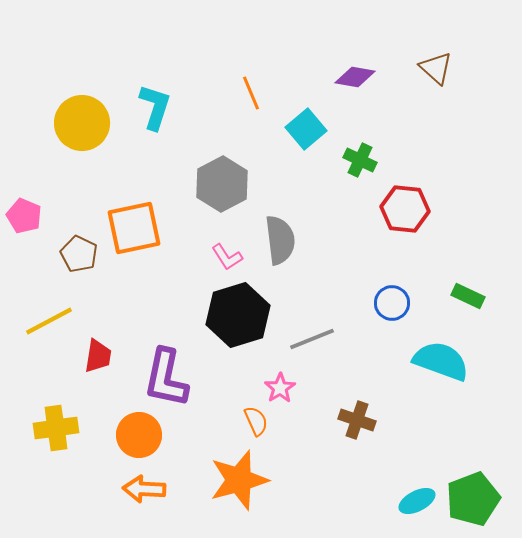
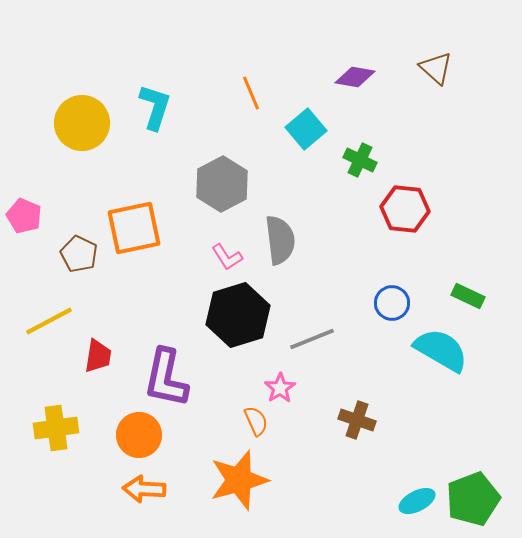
cyan semicircle: moved 11 px up; rotated 10 degrees clockwise
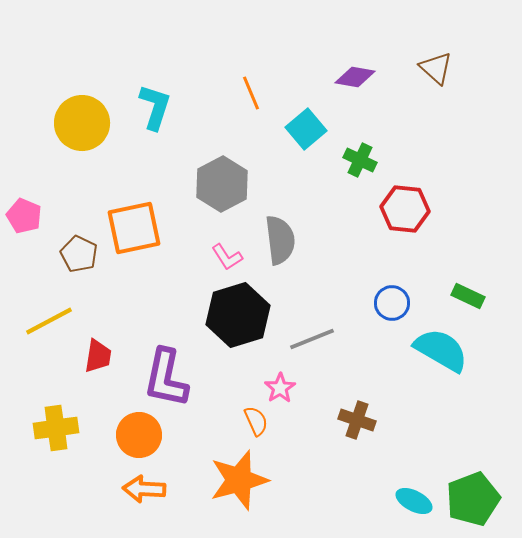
cyan ellipse: moved 3 px left; rotated 54 degrees clockwise
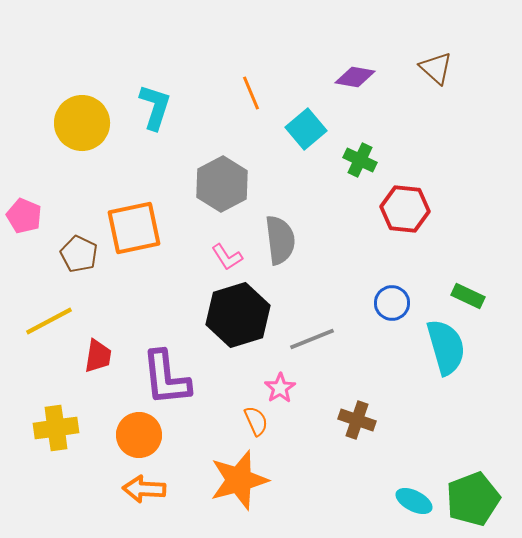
cyan semicircle: moved 5 px right, 3 px up; rotated 44 degrees clockwise
purple L-shape: rotated 18 degrees counterclockwise
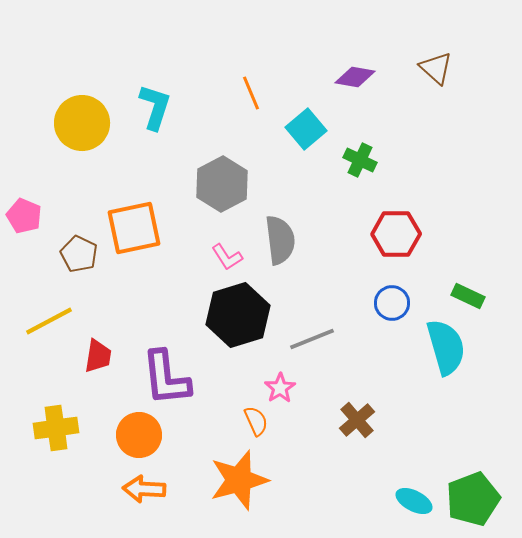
red hexagon: moved 9 px left, 25 px down; rotated 6 degrees counterclockwise
brown cross: rotated 30 degrees clockwise
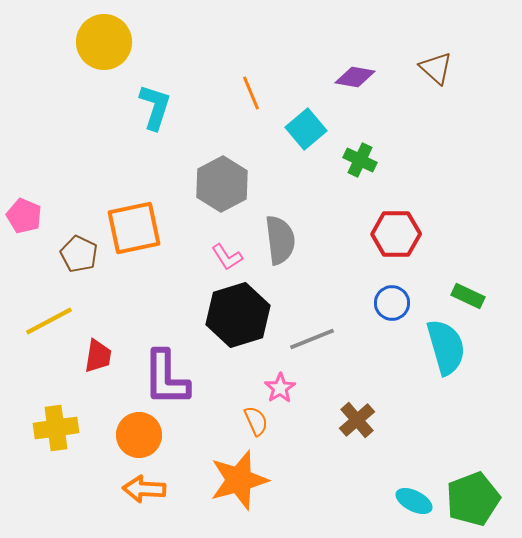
yellow circle: moved 22 px right, 81 px up
purple L-shape: rotated 6 degrees clockwise
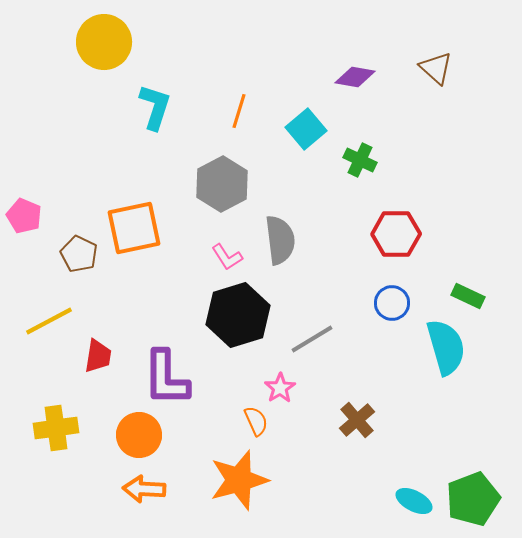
orange line: moved 12 px left, 18 px down; rotated 40 degrees clockwise
gray line: rotated 9 degrees counterclockwise
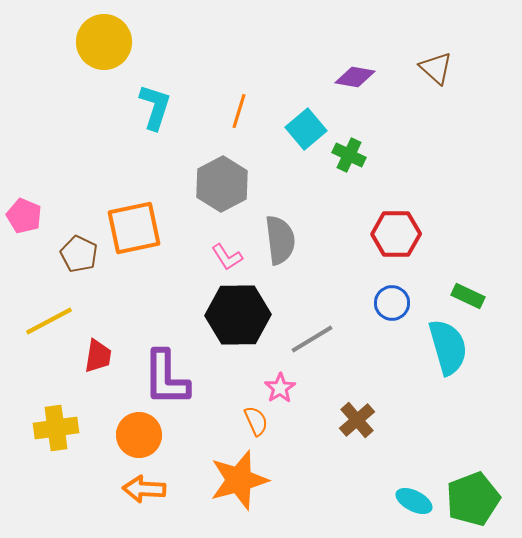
green cross: moved 11 px left, 5 px up
black hexagon: rotated 16 degrees clockwise
cyan semicircle: moved 2 px right
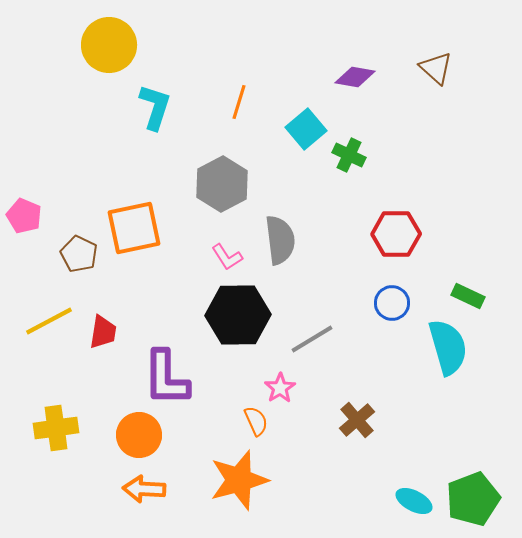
yellow circle: moved 5 px right, 3 px down
orange line: moved 9 px up
red trapezoid: moved 5 px right, 24 px up
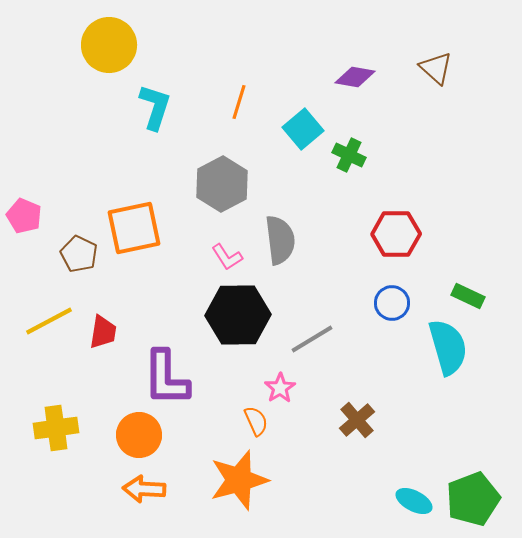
cyan square: moved 3 px left
